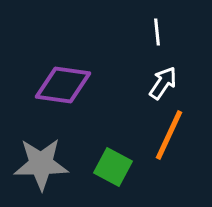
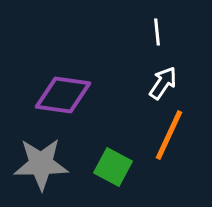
purple diamond: moved 10 px down
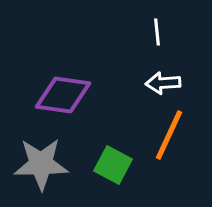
white arrow: rotated 128 degrees counterclockwise
green square: moved 2 px up
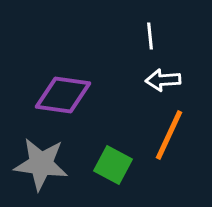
white line: moved 7 px left, 4 px down
white arrow: moved 3 px up
gray star: rotated 8 degrees clockwise
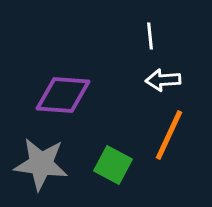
purple diamond: rotated 4 degrees counterclockwise
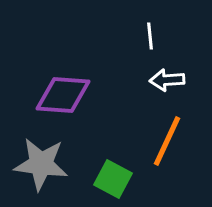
white arrow: moved 4 px right
orange line: moved 2 px left, 6 px down
green square: moved 14 px down
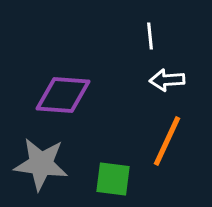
green square: rotated 21 degrees counterclockwise
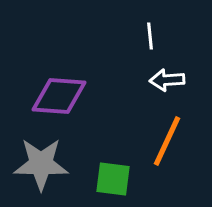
purple diamond: moved 4 px left, 1 px down
gray star: rotated 6 degrees counterclockwise
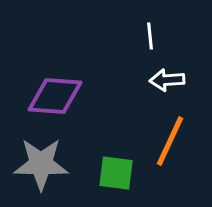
purple diamond: moved 4 px left
orange line: moved 3 px right
green square: moved 3 px right, 6 px up
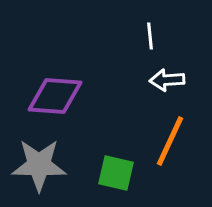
gray star: moved 2 px left, 1 px down
green square: rotated 6 degrees clockwise
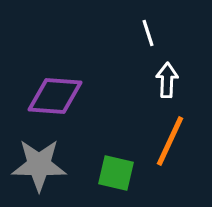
white line: moved 2 px left, 3 px up; rotated 12 degrees counterclockwise
white arrow: rotated 96 degrees clockwise
